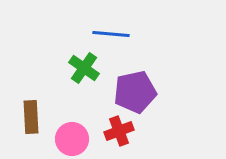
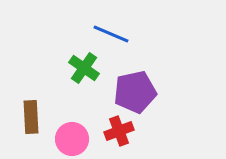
blue line: rotated 18 degrees clockwise
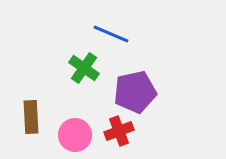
pink circle: moved 3 px right, 4 px up
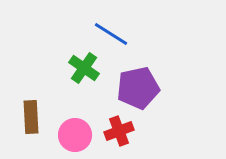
blue line: rotated 9 degrees clockwise
purple pentagon: moved 3 px right, 4 px up
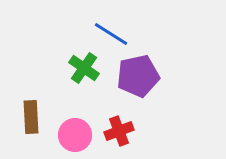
purple pentagon: moved 12 px up
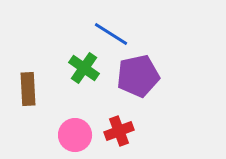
brown rectangle: moved 3 px left, 28 px up
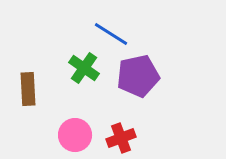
red cross: moved 2 px right, 7 px down
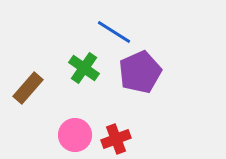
blue line: moved 3 px right, 2 px up
purple pentagon: moved 2 px right, 4 px up; rotated 12 degrees counterclockwise
brown rectangle: moved 1 px up; rotated 44 degrees clockwise
red cross: moved 5 px left, 1 px down
